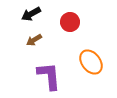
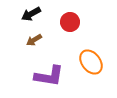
purple L-shape: rotated 104 degrees clockwise
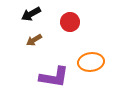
orange ellipse: rotated 60 degrees counterclockwise
purple L-shape: moved 5 px right, 1 px down
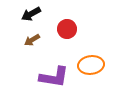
red circle: moved 3 px left, 7 px down
brown arrow: moved 2 px left
orange ellipse: moved 3 px down
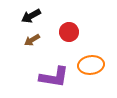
black arrow: moved 2 px down
red circle: moved 2 px right, 3 px down
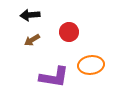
black arrow: moved 1 px left, 1 px up; rotated 24 degrees clockwise
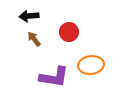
black arrow: moved 1 px left, 1 px down
brown arrow: moved 2 px right, 1 px up; rotated 84 degrees clockwise
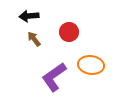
orange ellipse: rotated 15 degrees clockwise
purple L-shape: rotated 136 degrees clockwise
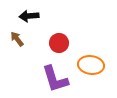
red circle: moved 10 px left, 11 px down
brown arrow: moved 17 px left
purple L-shape: moved 1 px right, 2 px down; rotated 72 degrees counterclockwise
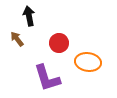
black arrow: rotated 84 degrees clockwise
orange ellipse: moved 3 px left, 3 px up
purple L-shape: moved 8 px left, 1 px up
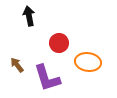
brown arrow: moved 26 px down
